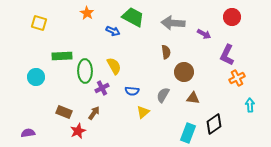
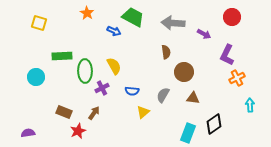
blue arrow: moved 1 px right
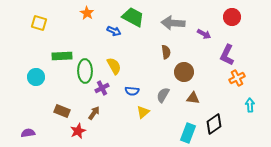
brown rectangle: moved 2 px left, 1 px up
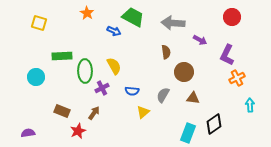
purple arrow: moved 4 px left, 6 px down
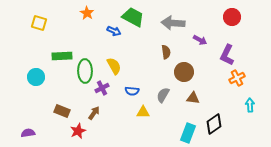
yellow triangle: rotated 40 degrees clockwise
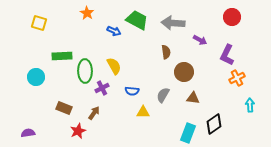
green trapezoid: moved 4 px right, 3 px down
brown rectangle: moved 2 px right, 3 px up
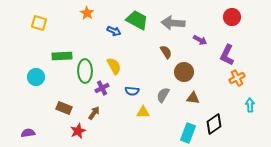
brown semicircle: rotated 24 degrees counterclockwise
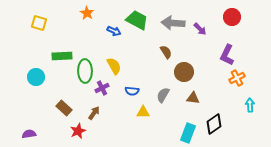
purple arrow: moved 11 px up; rotated 16 degrees clockwise
brown rectangle: rotated 21 degrees clockwise
purple semicircle: moved 1 px right, 1 px down
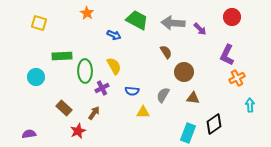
blue arrow: moved 4 px down
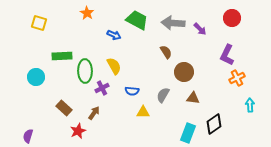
red circle: moved 1 px down
purple semicircle: moved 1 px left, 2 px down; rotated 64 degrees counterclockwise
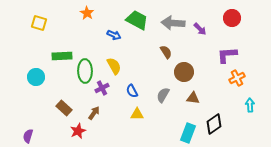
purple L-shape: rotated 60 degrees clockwise
blue semicircle: rotated 56 degrees clockwise
yellow triangle: moved 6 px left, 2 px down
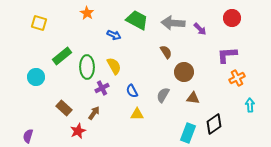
green rectangle: rotated 36 degrees counterclockwise
green ellipse: moved 2 px right, 4 px up
